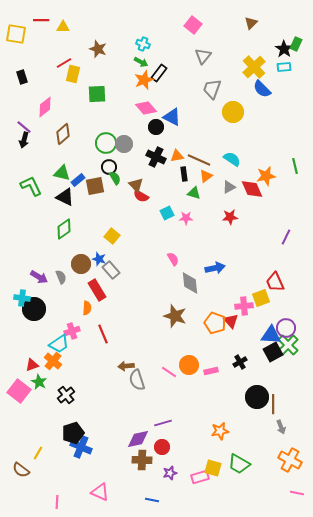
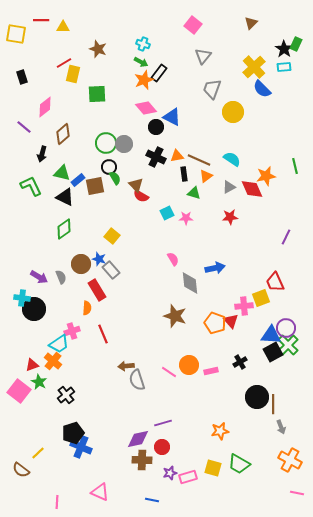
black arrow at (24, 140): moved 18 px right, 14 px down
yellow line at (38, 453): rotated 16 degrees clockwise
pink rectangle at (200, 477): moved 12 px left
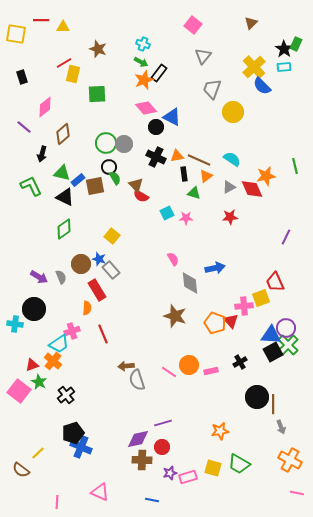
blue semicircle at (262, 89): moved 3 px up
cyan cross at (22, 298): moved 7 px left, 26 px down
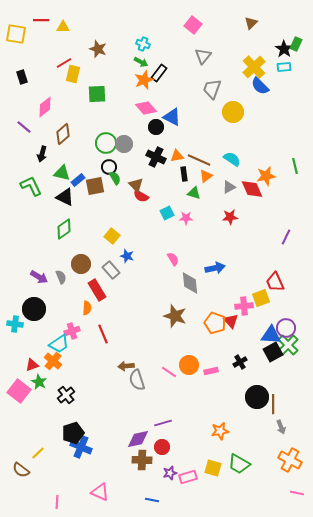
blue semicircle at (262, 86): moved 2 px left
blue star at (99, 259): moved 28 px right, 3 px up
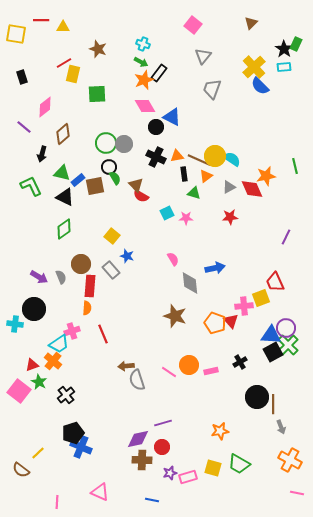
pink diamond at (146, 108): moved 1 px left, 2 px up; rotated 10 degrees clockwise
yellow circle at (233, 112): moved 18 px left, 44 px down
red rectangle at (97, 290): moved 7 px left, 4 px up; rotated 35 degrees clockwise
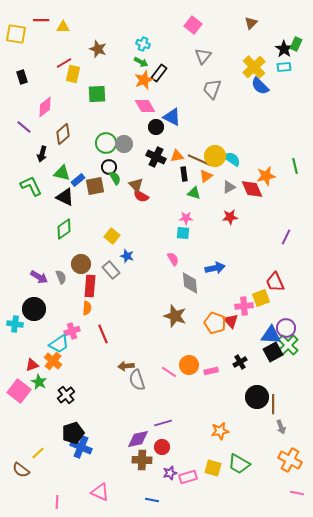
cyan square at (167, 213): moved 16 px right, 20 px down; rotated 32 degrees clockwise
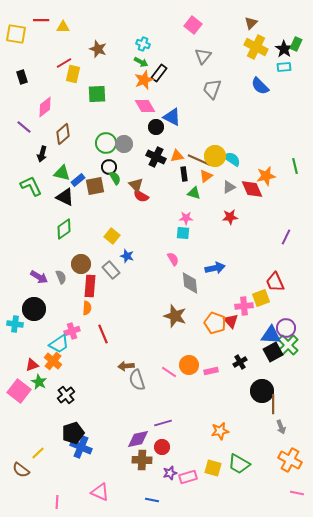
yellow cross at (254, 67): moved 2 px right, 20 px up; rotated 20 degrees counterclockwise
black circle at (257, 397): moved 5 px right, 6 px up
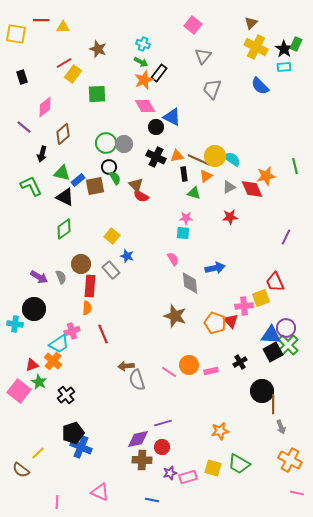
yellow rectangle at (73, 74): rotated 24 degrees clockwise
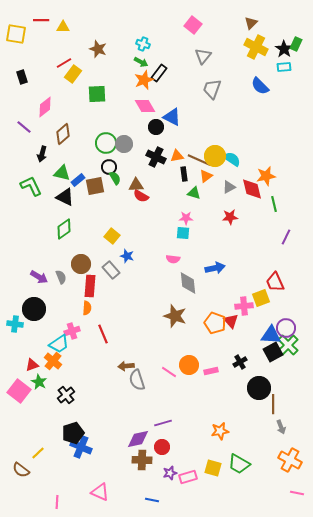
green line at (295, 166): moved 21 px left, 38 px down
brown triangle at (136, 185): rotated 49 degrees counterclockwise
red diamond at (252, 189): rotated 10 degrees clockwise
pink semicircle at (173, 259): rotated 128 degrees clockwise
gray diamond at (190, 283): moved 2 px left
black circle at (262, 391): moved 3 px left, 3 px up
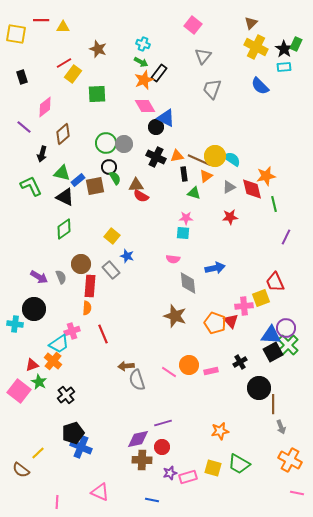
blue triangle at (172, 117): moved 6 px left, 1 px down
